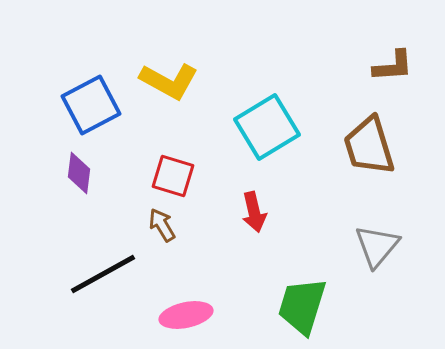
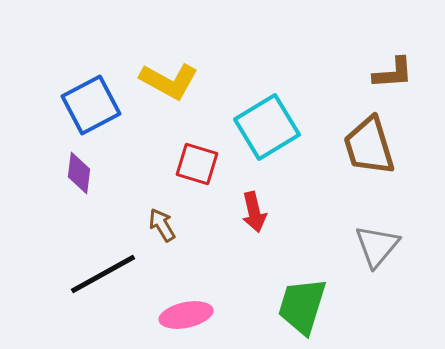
brown L-shape: moved 7 px down
red square: moved 24 px right, 12 px up
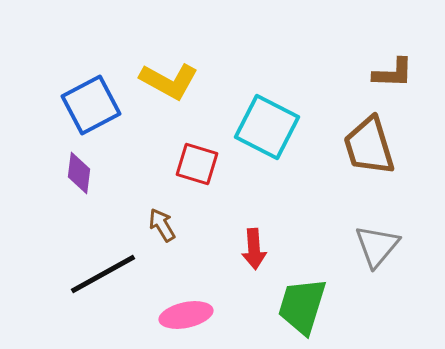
brown L-shape: rotated 6 degrees clockwise
cyan square: rotated 32 degrees counterclockwise
red arrow: moved 37 px down; rotated 9 degrees clockwise
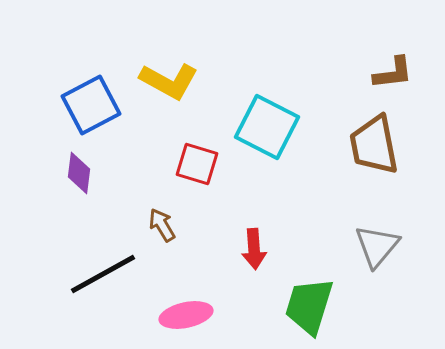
brown L-shape: rotated 9 degrees counterclockwise
brown trapezoid: moved 5 px right, 1 px up; rotated 6 degrees clockwise
green trapezoid: moved 7 px right
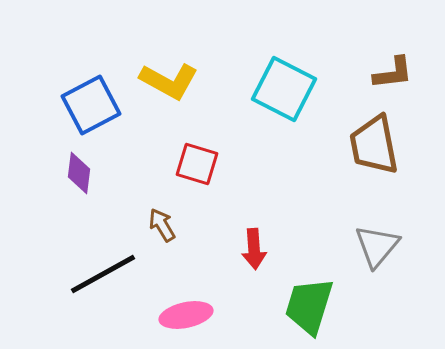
cyan square: moved 17 px right, 38 px up
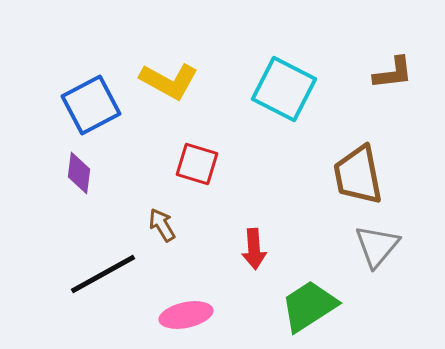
brown trapezoid: moved 16 px left, 30 px down
green trapezoid: rotated 40 degrees clockwise
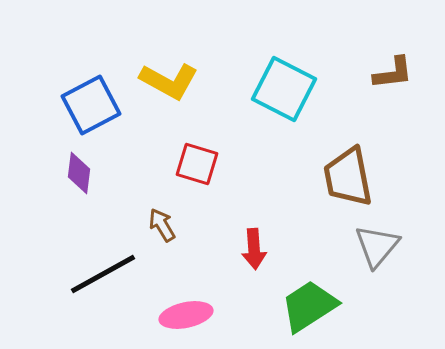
brown trapezoid: moved 10 px left, 2 px down
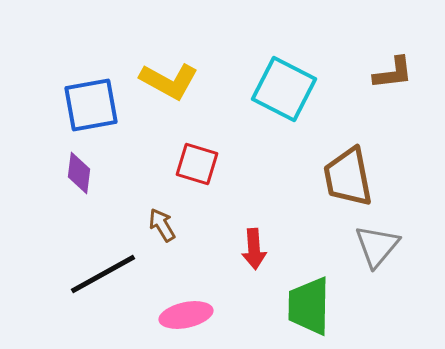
blue square: rotated 18 degrees clockwise
green trapezoid: rotated 56 degrees counterclockwise
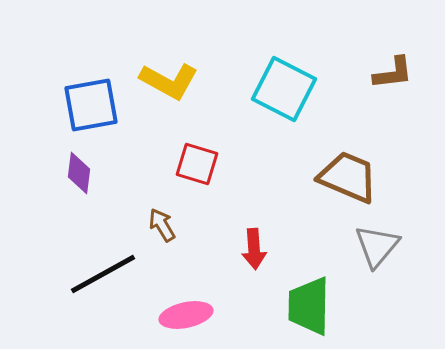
brown trapezoid: rotated 124 degrees clockwise
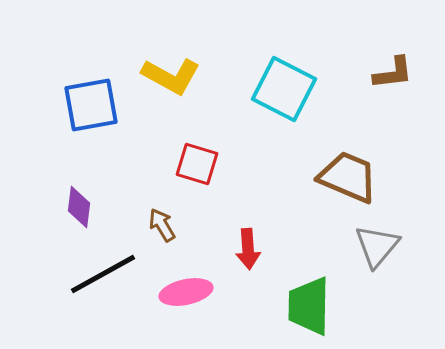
yellow L-shape: moved 2 px right, 5 px up
purple diamond: moved 34 px down
red arrow: moved 6 px left
pink ellipse: moved 23 px up
